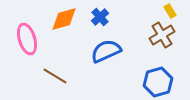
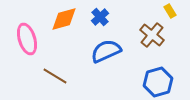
brown cross: moved 10 px left; rotated 20 degrees counterclockwise
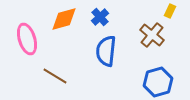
yellow rectangle: rotated 56 degrees clockwise
blue semicircle: rotated 60 degrees counterclockwise
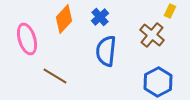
orange diamond: rotated 32 degrees counterclockwise
blue hexagon: rotated 12 degrees counterclockwise
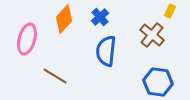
pink ellipse: rotated 32 degrees clockwise
blue hexagon: rotated 24 degrees counterclockwise
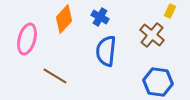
blue cross: rotated 18 degrees counterclockwise
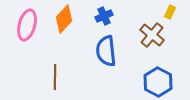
yellow rectangle: moved 1 px down
blue cross: moved 4 px right, 1 px up; rotated 36 degrees clockwise
pink ellipse: moved 14 px up
blue semicircle: rotated 12 degrees counterclockwise
brown line: moved 1 px down; rotated 60 degrees clockwise
blue hexagon: rotated 20 degrees clockwise
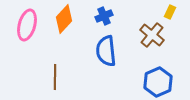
blue hexagon: rotated 8 degrees clockwise
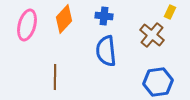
blue cross: rotated 30 degrees clockwise
blue hexagon: rotated 16 degrees clockwise
